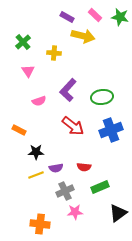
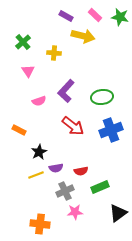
purple rectangle: moved 1 px left, 1 px up
purple L-shape: moved 2 px left, 1 px down
black star: moved 3 px right; rotated 28 degrees counterclockwise
red semicircle: moved 3 px left, 4 px down; rotated 16 degrees counterclockwise
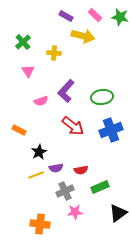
pink semicircle: moved 2 px right
red semicircle: moved 1 px up
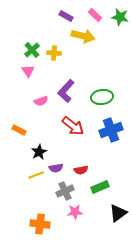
green cross: moved 9 px right, 8 px down
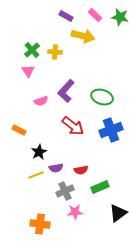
yellow cross: moved 1 px right, 1 px up
green ellipse: rotated 25 degrees clockwise
